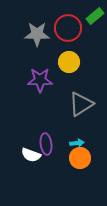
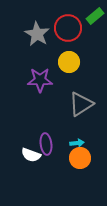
gray star: rotated 30 degrees clockwise
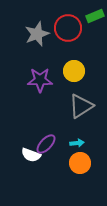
green rectangle: rotated 18 degrees clockwise
gray star: rotated 20 degrees clockwise
yellow circle: moved 5 px right, 9 px down
gray triangle: moved 2 px down
purple ellipse: rotated 50 degrees clockwise
orange circle: moved 5 px down
